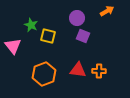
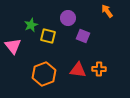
orange arrow: rotated 96 degrees counterclockwise
purple circle: moved 9 px left
green star: rotated 24 degrees clockwise
orange cross: moved 2 px up
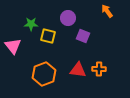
green star: moved 1 px up; rotated 24 degrees clockwise
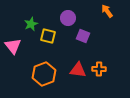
green star: rotated 24 degrees counterclockwise
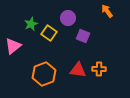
yellow square: moved 1 px right, 3 px up; rotated 21 degrees clockwise
pink triangle: rotated 30 degrees clockwise
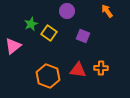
purple circle: moved 1 px left, 7 px up
orange cross: moved 2 px right, 1 px up
orange hexagon: moved 4 px right, 2 px down; rotated 20 degrees counterclockwise
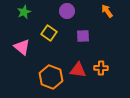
green star: moved 7 px left, 12 px up
purple square: rotated 24 degrees counterclockwise
pink triangle: moved 9 px right, 1 px down; rotated 42 degrees counterclockwise
orange hexagon: moved 3 px right, 1 px down
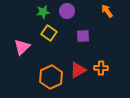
green star: moved 19 px right; rotated 16 degrees clockwise
pink triangle: rotated 36 degrees clockwise
red triangle: rotated 36 degrees counterclockwise
orange hexagon: rotated 15 degrees clockwise
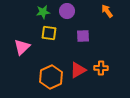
yellow square: rotated 28 degrees counterclockwise
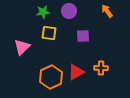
purple circle: moved 2 px right
red triangle: moved 2 px left, 2 px down
